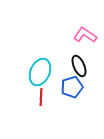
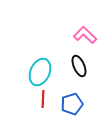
pink L-shape: rotated 10 degrees clockwise
blue pentagon: moved 17 px down
red line: moved 2 px right, 2 px down
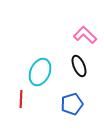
red line: moved 22 px left
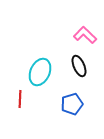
red line: moved 1 px left
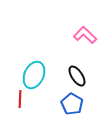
black ellipse: moved 2 px left, 10 px down; rotated 10 degrees counterclockwise
cyan ellipse: moved 6 px left, 3 px down
blue pentagon: rotated 25 degrees counterclockwise
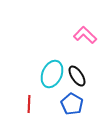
cyan ellipse: moved 18 px right, 1 px up
red line: moved 9 px right, 5 px down
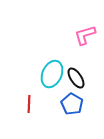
pink L-shape: rotated 60 degrees counterclockwise
black ellipse: moved 1 px left, 2 px down
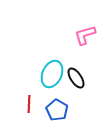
blue pentagon: moved 15 px left, 6 px down
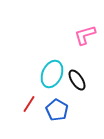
black ellipse: moved 1 px right, 2 px down
red line: rotated 30 degrees clockwise
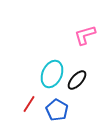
black ellipse: rotated 75 degrees clockwise
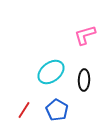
cyan ellipse: moved 1 px left, 2 px up; rotated 28 degrees clockwise
black ellipse: moved 7 px right; rotated 40 degrees counterclockwise
red line: moved 5 px left, 6 px down
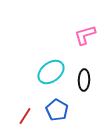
red line: moved 1 px right, 6 px down
